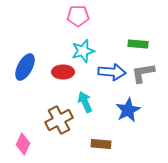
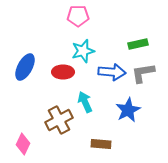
green rectangle: rotated 18 degrees counterclockwise
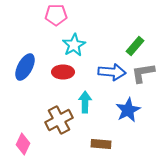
pink pentagon: moved 22 px left, 1 px up
green rectangle: moved 3 px left, 2 px down; rotated 36 degrees counterclockwise
cyan star: moved 9 px left, 6 px up; rotated 15 degrees counterclockwise
cyan arrow: rotated 25 degrees clockwise
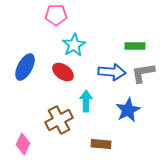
green rectangle: rotated 48 degrees clockwise
red ellipse: rotated 35 degrees clockwise
cyan arrow: moved 1 px right, 1 px up
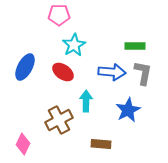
pink pentagon: moved 3 px right
gray L-shape: rotated 110 degrees clockwise
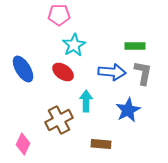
blue ellipse: moved 2 px left, 2 px down; rotated 60 degrees counterclockwise
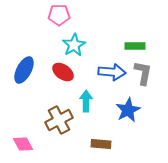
blue ellipse: moved 1 px right, 1 px down; rotated 60 degrees clockwise
pink diamond: rotated 55 degrees counterclockwise
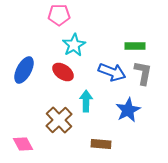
blue arrow: rotated 16 degrees clockwise
brown cross: rotated 16 degrees counterclockwise
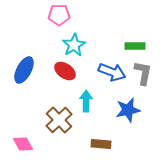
red ellipse: moved 2 px right, 1 px up
blue star: rotated 15 degrees clockwise
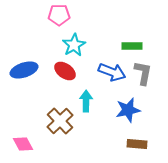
green rectangle: moved 3 px left
blue ellipse: rotated 44 degrees clockwise
brown cross: moved 1 px right, 1 px down
brown rectangle: moved 36 px right
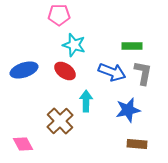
cyan star: rotated 25 degrees counterclockwise
